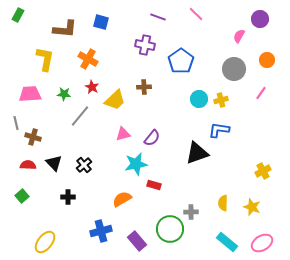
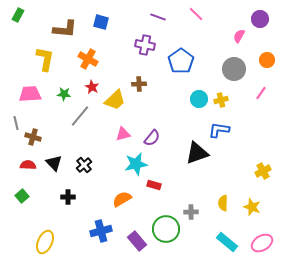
brown cross at (144, 87): moved 5 px left, 3 px up
green circle at (170, 229): moved 4 px left
yellow ellipse at (45, 242): rotated 15 degrees counterclockwise
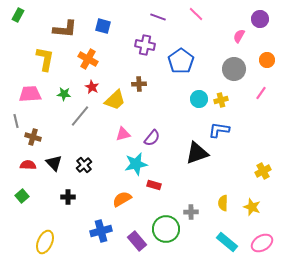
blue square at (101, 22): moved 2 px right, 4 px down
gray line at (16, 123): moved 2 px up
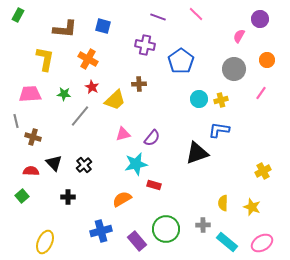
red semicircle at (28, 165): moved 3 px right, 6 px down
gray cross at (191, 212): moved 12 px right, 13 px down
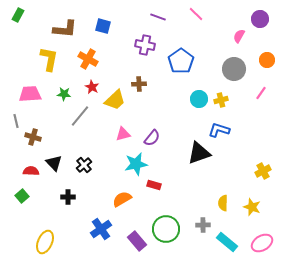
yellow L-shape at (45, 59): moved 4 px right
blue L-shape at (219, 130): rotated 10 degrees clockwise
black triangle at (197, 153): moved 2 px right
blue cross at (101, 231): moved 2 px up; rotated 20 degrees counterclockwise
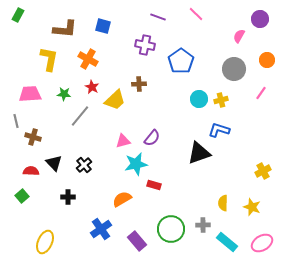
pink triangle at (123, 134): moved 7 px down
green circle at (166, 229): moved 5 px right
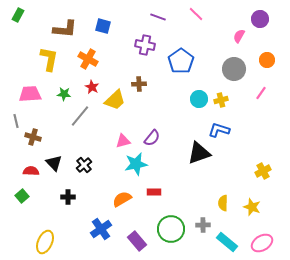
red rectangle at (154, 185): moved 7 px down; rotated 16 degrees counterclockwise
